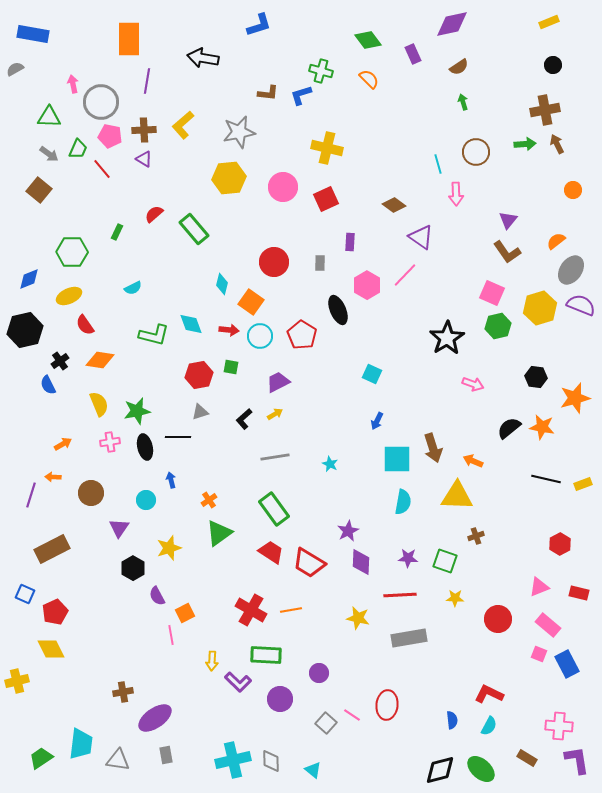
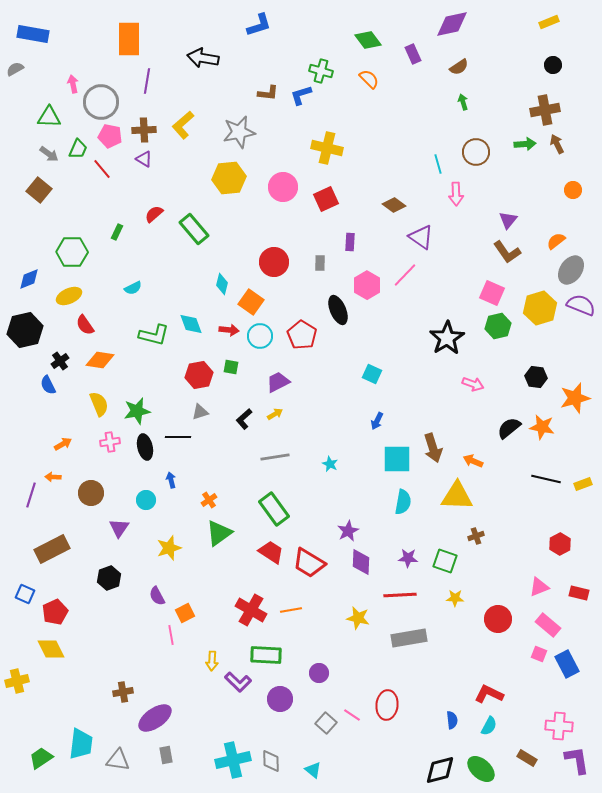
black hexagon at (133, 568): moved 24 px left, 10 px down; rotated 10 degrees clockwise
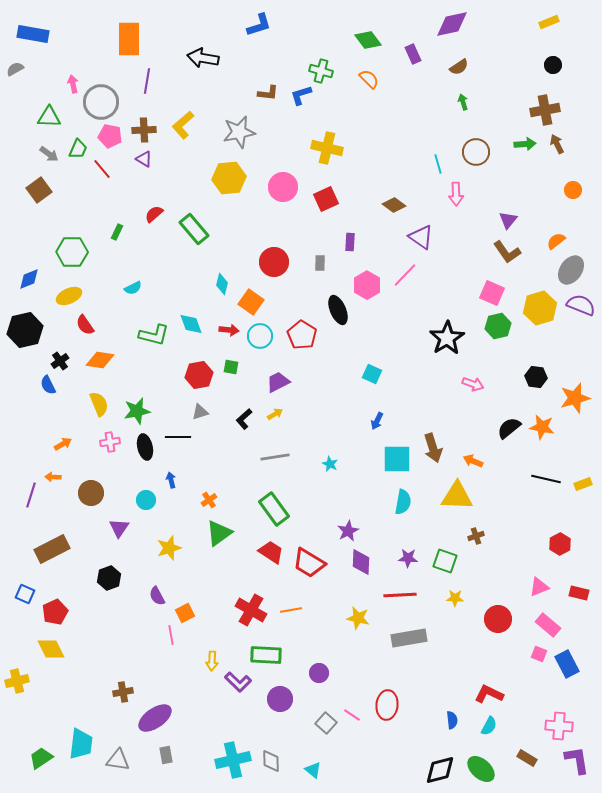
brown square at (39, 190): rotated 15 degrees clockwise
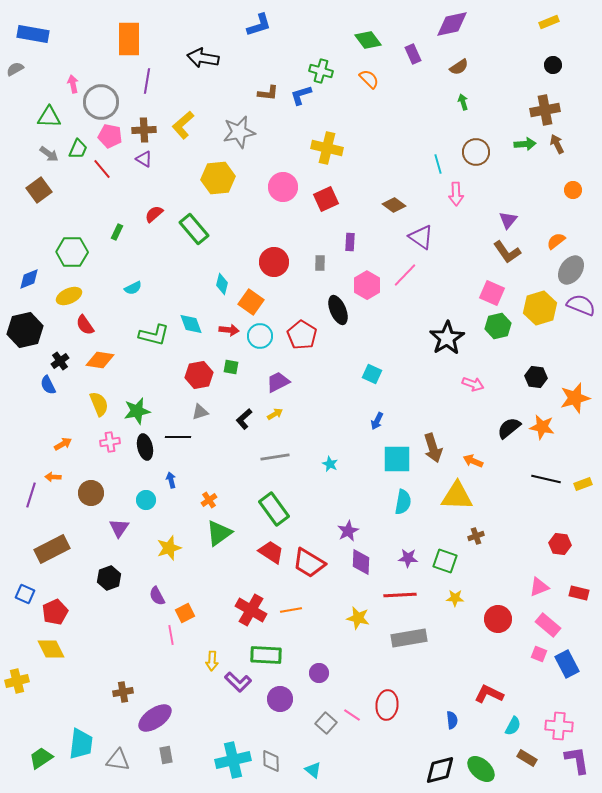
yellow hexagon at (229, 178): moved 11 px left
red hexagon at (560, 544): rotated 25 degrees counterclockwise
cyan semicircle at (489, 726): moved 24 px right
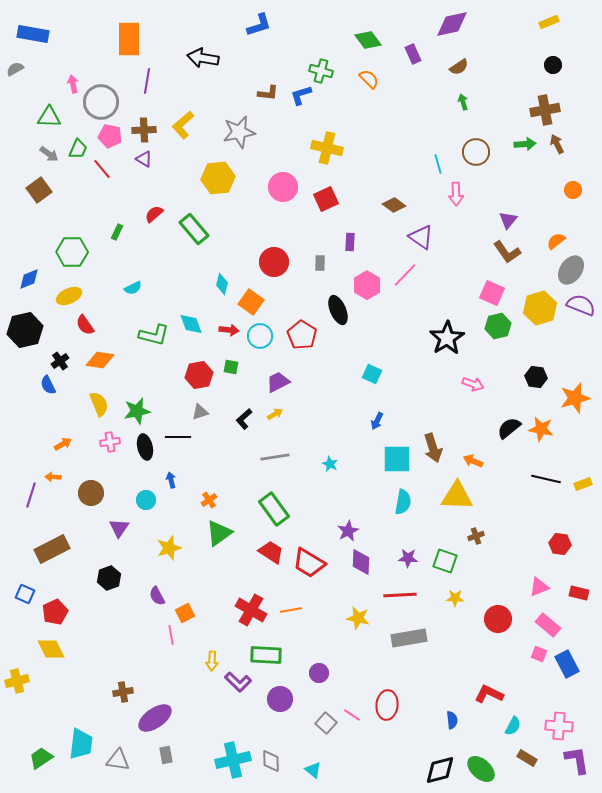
orange star at (542, 427): moved 1 px left, 2 px down
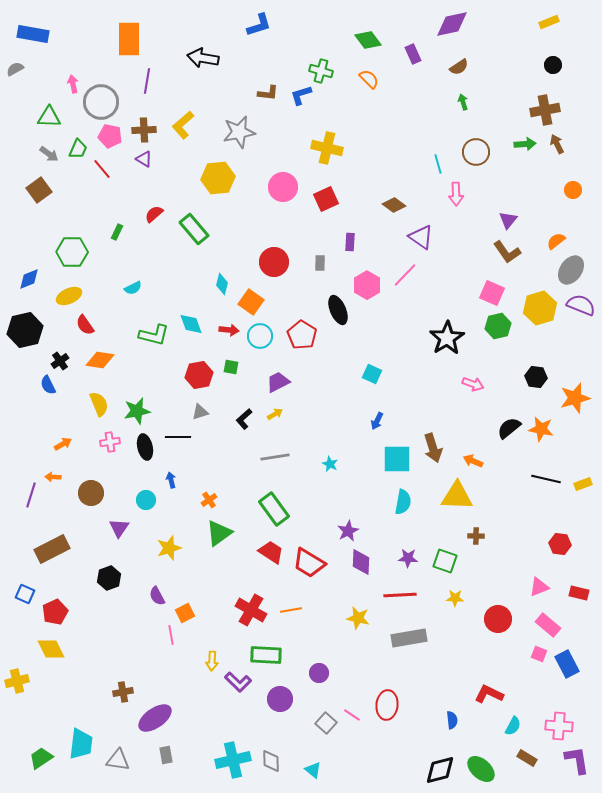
brown cross at (476, 536): rotated 21 degrees clockwise
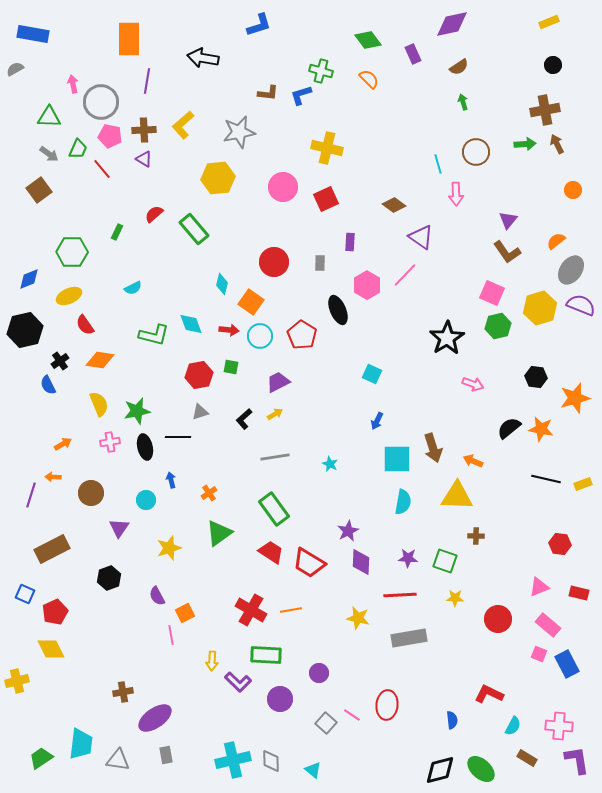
orange cross at (209, 500): moved 7 px up
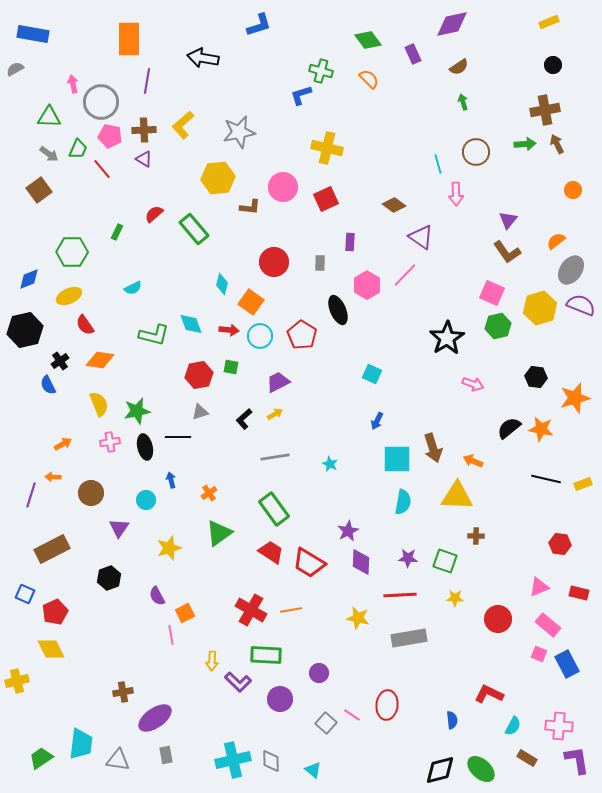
brown L-shape at (268, 93): moved 18 px left, 114 px down
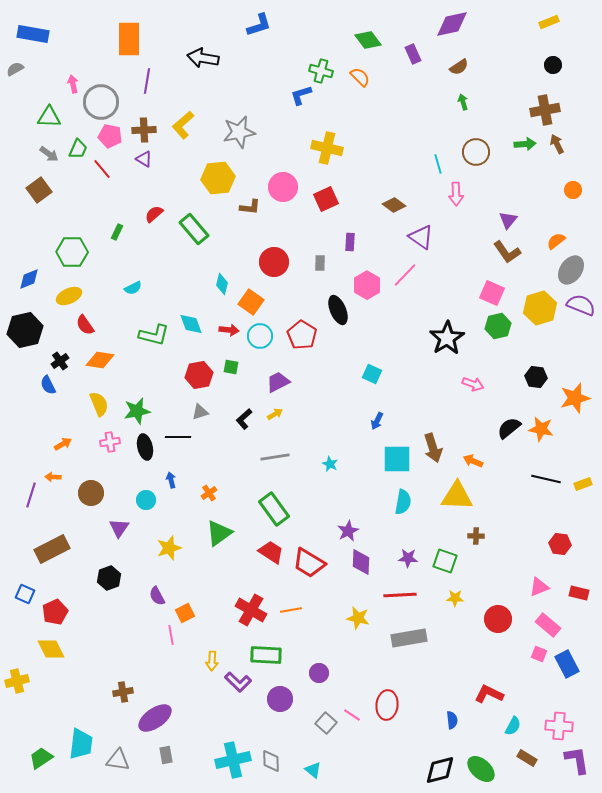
orange semicircle at (369, 79): moved 9 px left, 2 px up
